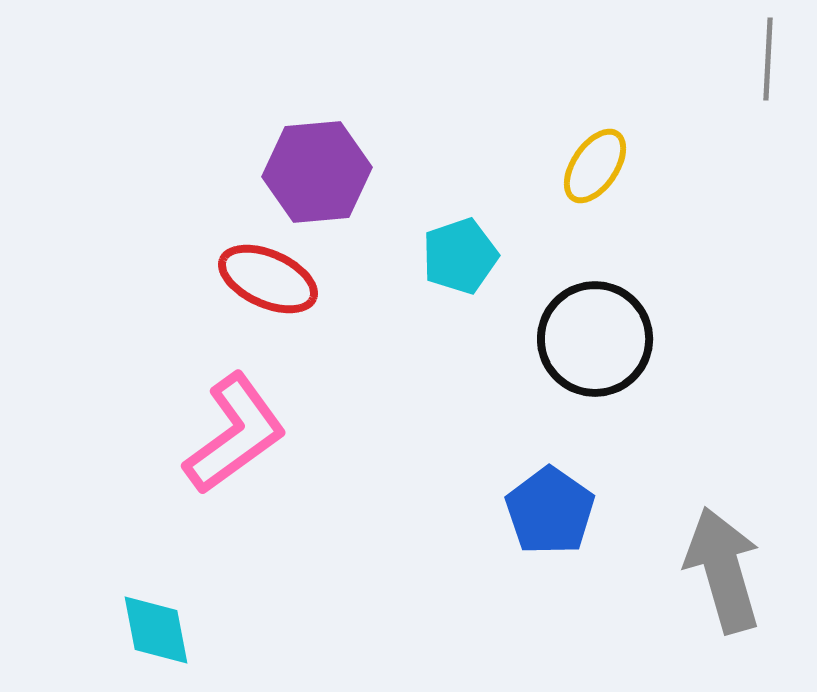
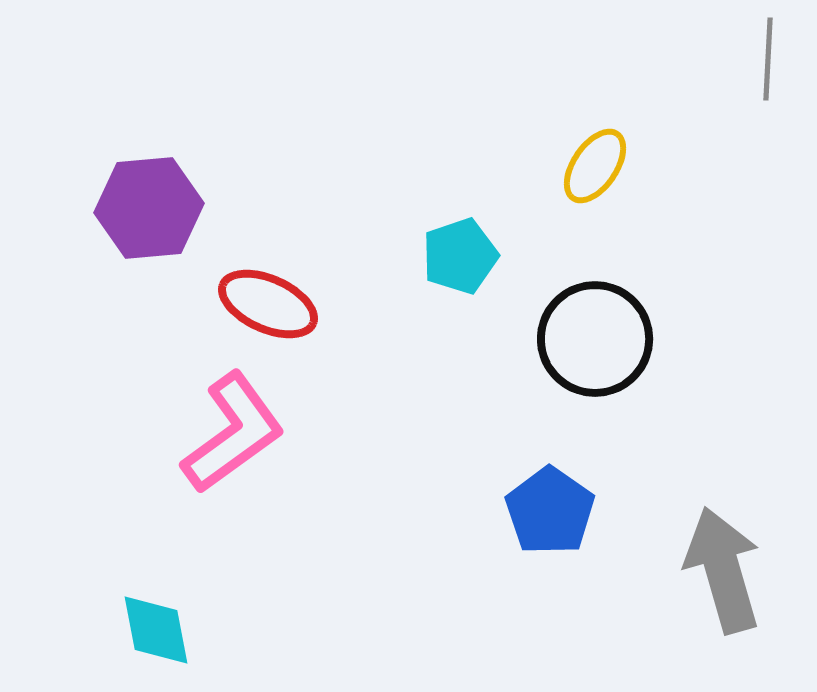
purple hexagon: moved 168 px left, 36 px down
red ellipse: moved 25 px down
pink L-shape: moved 2 px left, 1 px up
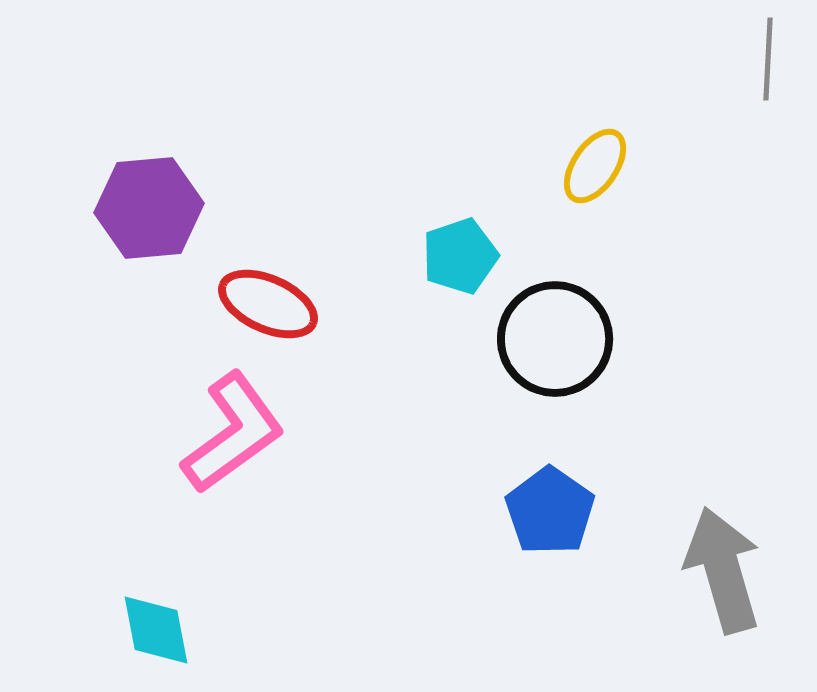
black circle: moved 40 px left
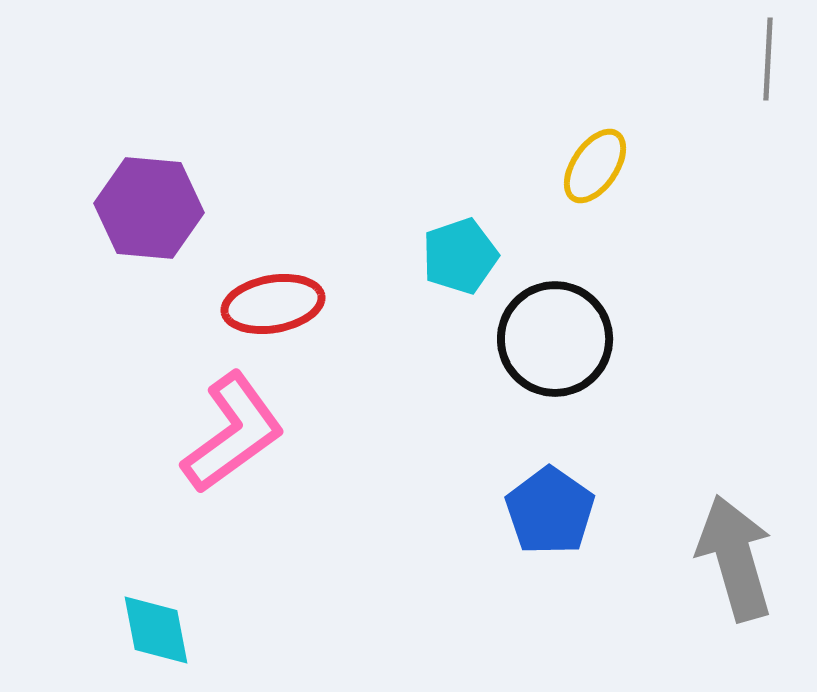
purple hexagon: rotated 10 degrees clockwise
red ellipse: moved 5 px right; rotated 34 degrees counterclockwise
gray arrow: moved 12 px right, 12 px up
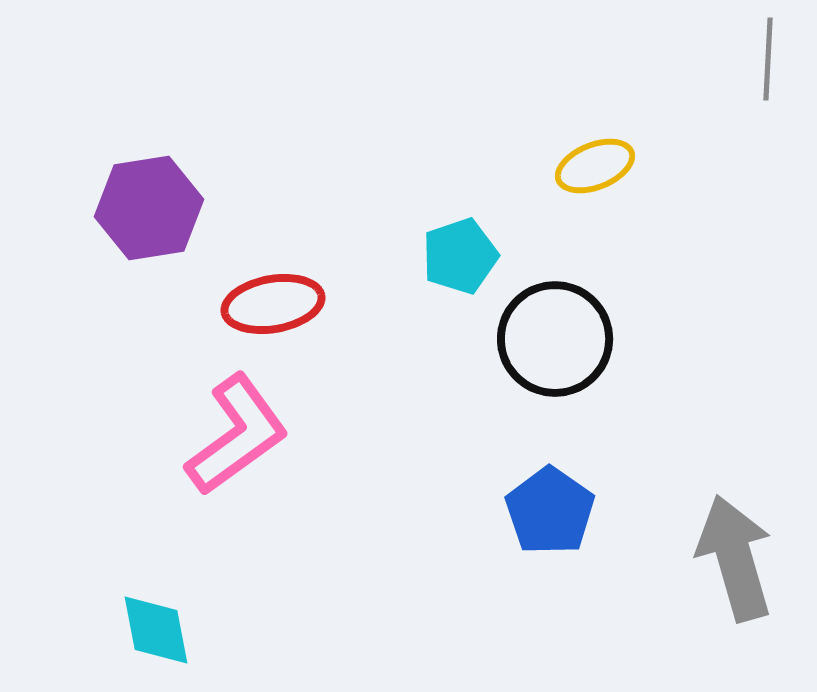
yellow ellipse: rotated 34 degrees clockwise
purple hexagon: rotated 14 degrees counterclockwise
pink L-shape: moved 4 px right, 2 px down
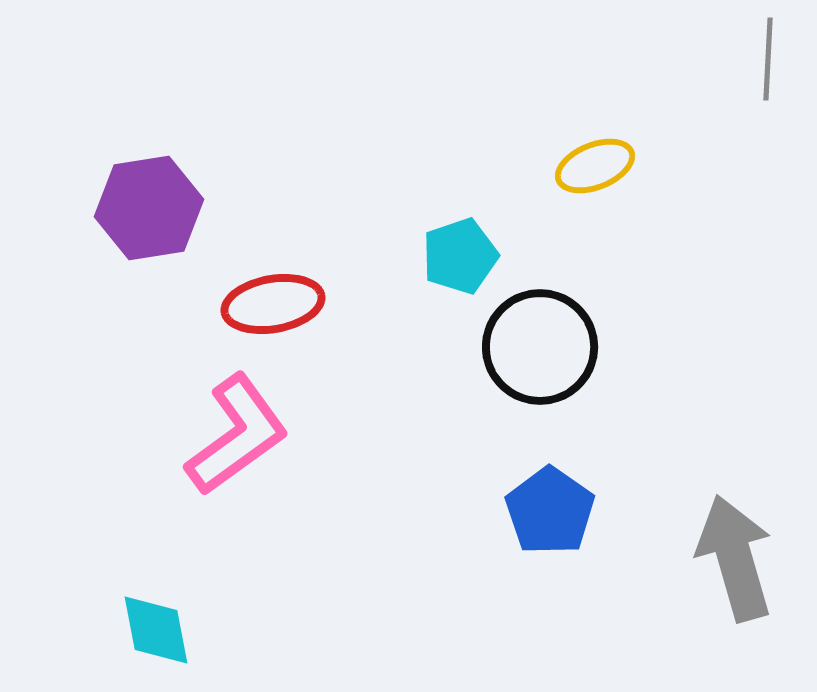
black circle: moved 15 px left, 8 px down
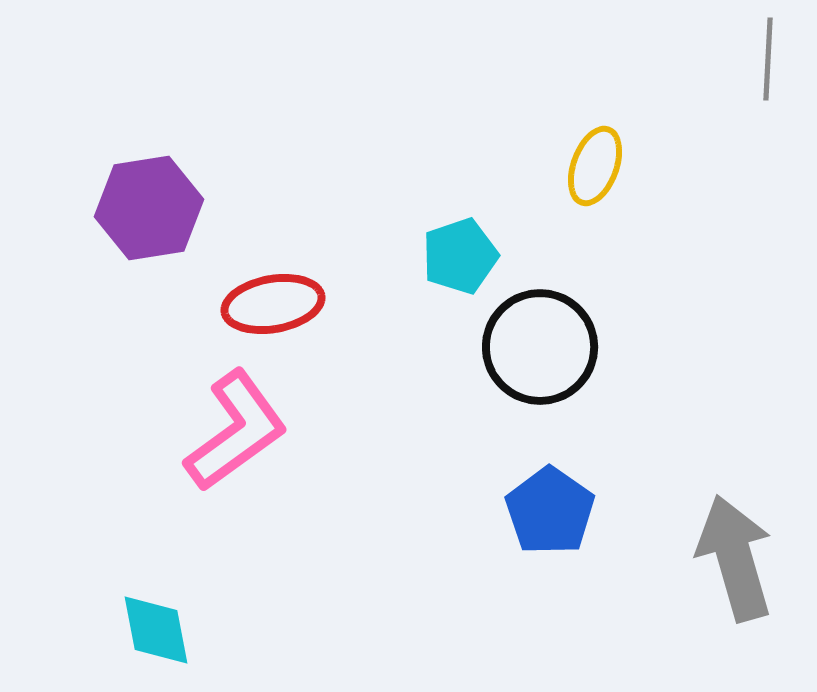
yellow ellipse: rotated 48 degrees counterclockwise
pink L-shape: moved 1 px left, 4 px up
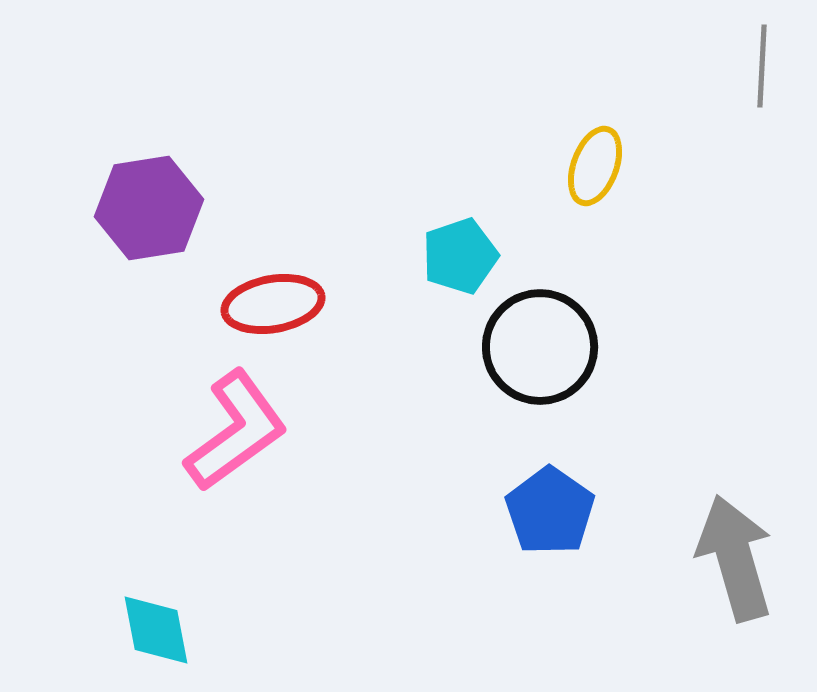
gray line: moved 6 px left, 7 px down
